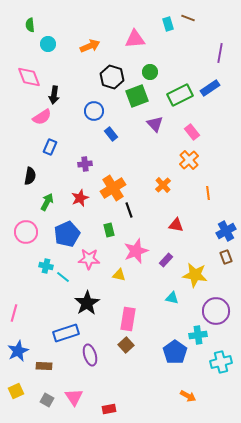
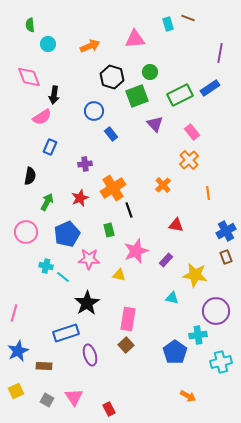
red rectangle at (109, 409): rotated 72 degrees clockwise
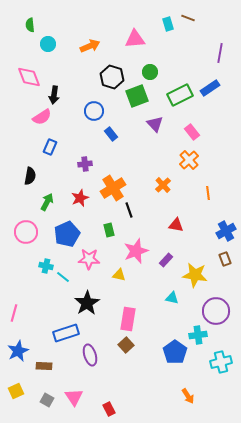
brown rectangle at (226, 257): moved 1 px left, 2 px down
orange arrow at (188, 396): rotated 28 degrees clockwise
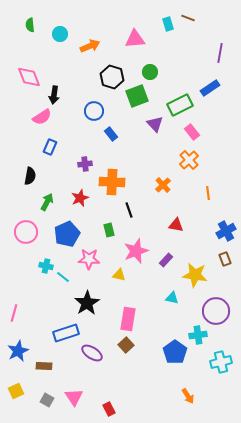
cyan circle at (48, 44): moved 12 px right, 10 px up
green rectangle at (180, 95): moved 10 px down
orange cross at (113, 188): moved 1 px left, 6 px up; rotated 35 degrees clockwise
purple ellipse at (90, 355): moved 2 px right, 2 px up; rotated 40 degrees counterclockwise
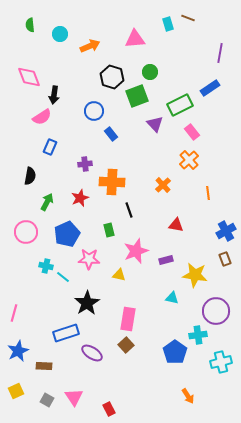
purple rectangle at (166, 260): rotated 32 degrees clockwise
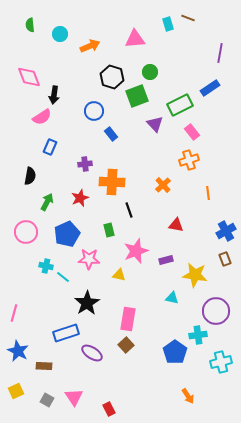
orange cross at (189, 160): rotated 24 degrees clockwise
blue star at (18, 351): rotated 20 degrees counterclockwise
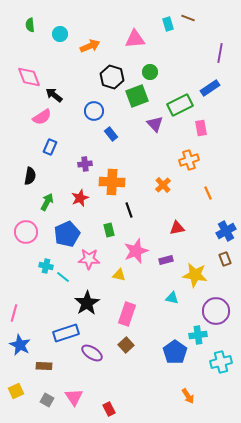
black arrow at (54, 95): rotated 120 degrees clockwise
pink rectangle at (192, 132): moved 9 px right, 4 px up; rotated 28 degrees clockwise
orange line at (208, 193): rotated 16 degrees counterclockwise
red triangle at (176, 225): moved 1 px right, 3 px down; rotated 21 degrees counterclockwise
pink rectangle at (128, 319): moved 1 px left, 5 px up; rotated 10 degrees clockwise
blue star at (18, 351): moved 2 px right, 6 px up
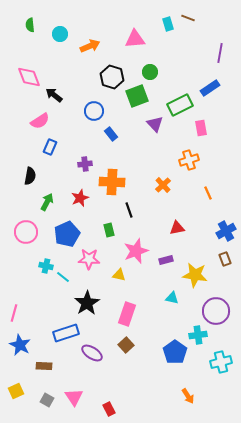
pink semicircle at (42, 117): moved 2 px left, 4 px down
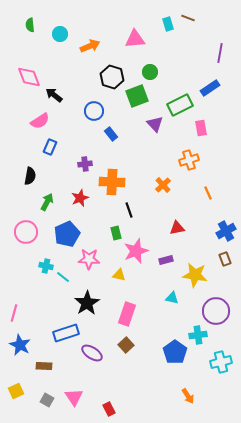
green rectangle at (109, 230): moved 7 px right, 3 px down
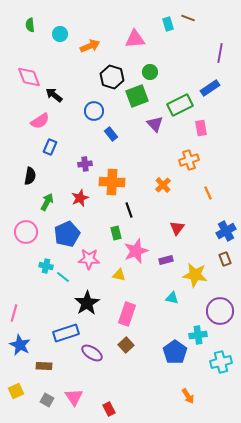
red triangle at (177, 228): rotated 42 degrees counterclockwise
purple circle at (216, 311): moved 4 px right
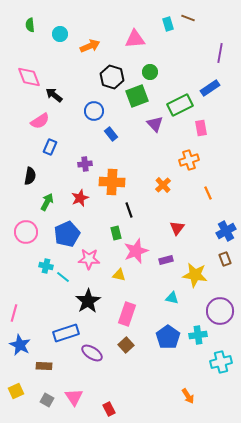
black star at (87, 303): moved 1 px right, 2 px up
blue pentagon at (175, 352): moved 7 px left, 15 px up
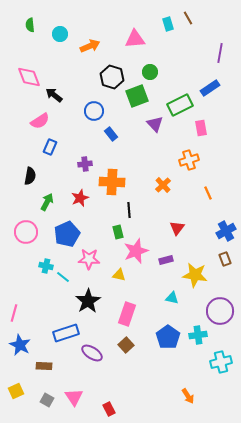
brown line at (188, 18): rotated 40 degrees clockwise
black line at (129, 210): rotated 14 degrees clockwise
green rectangle at (116, 233): moved 2 px right, 1 px up
